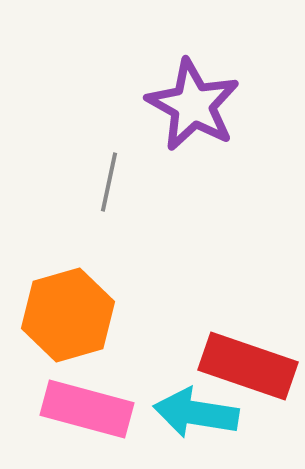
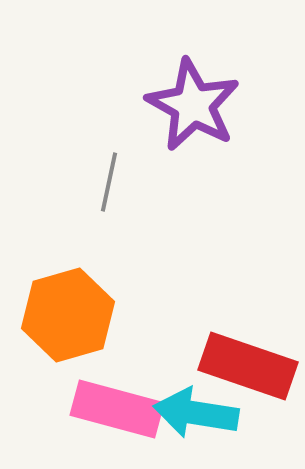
pink rectangle: moved 30 px right
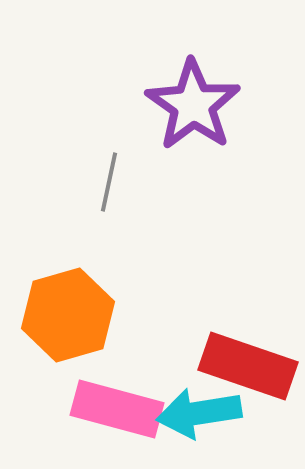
purple star: rotated 6 degrees clockwise
cyan arrow: moved 3 px right; rotated 18 degrees counterclockwise
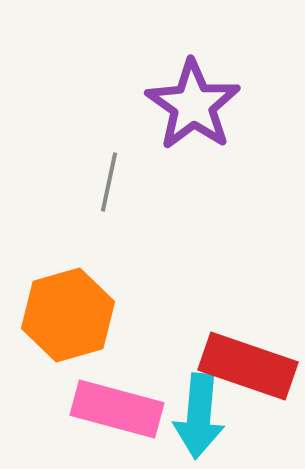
cyan arrow: moved 3 px down; rotated 76 degrees counterclockwise
